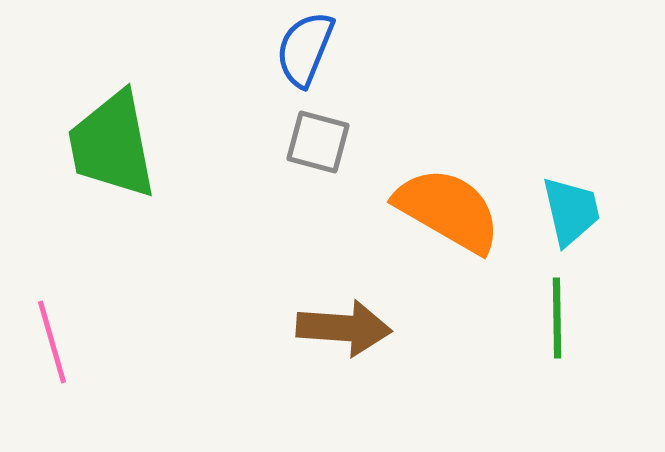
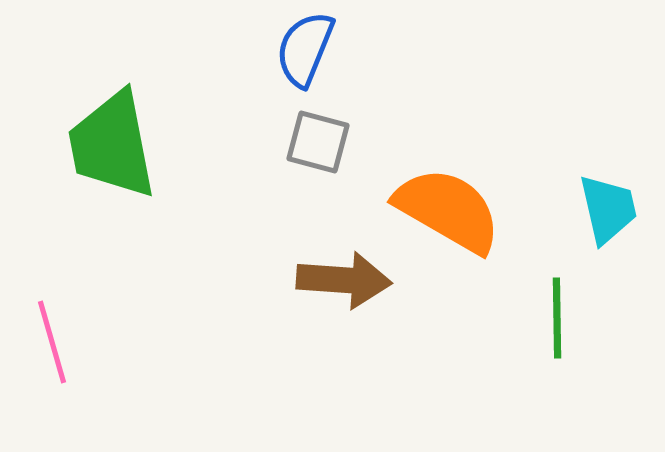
cyan trapezoid: moved 37 px right, 2 px up
brown arrow: moved 48 px up
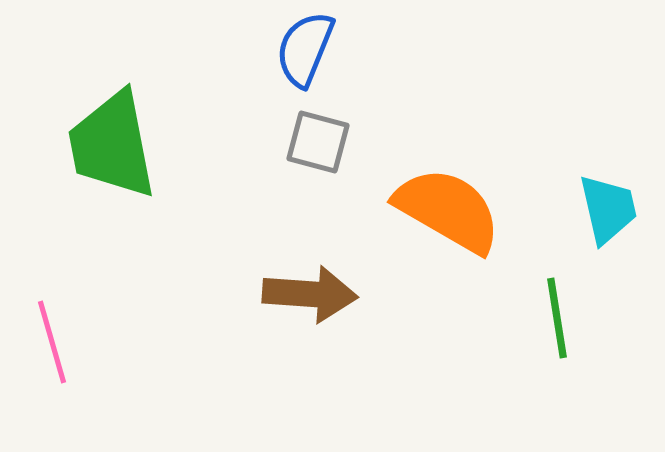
brown arrow: moved 34 px left, 14 px down
green line: rotated 8 degrees counterclockwise
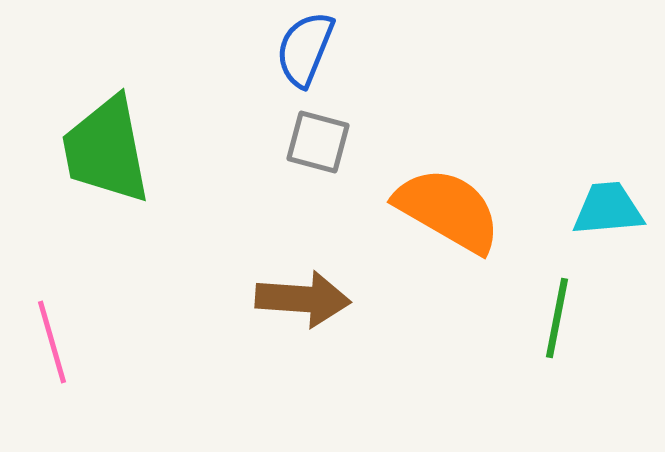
green trapezoid: moved 6 px left, 5 px down
cyan trapezoid: rotated 82 degrees counterclockwise
brown arrow: moved 7 px left, 5 px down
green line: rotated 20 degrees clockwise
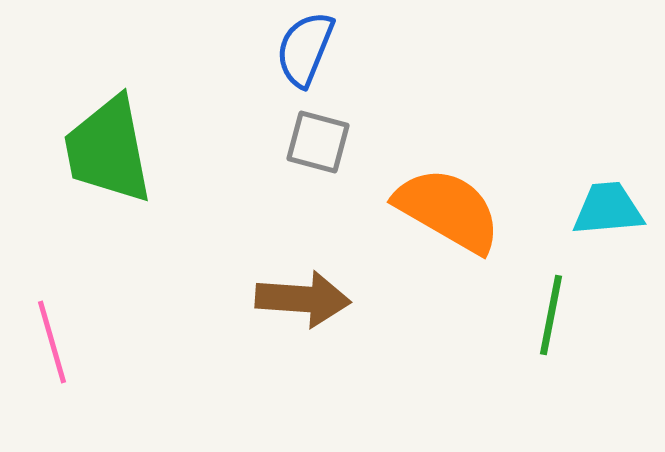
green trapezoid: moved 2 px right
green line: moved 6 px left, 3 px up
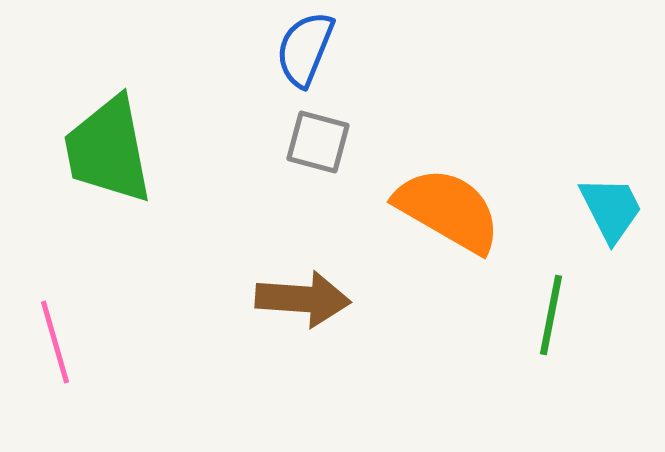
cyan trapezoid: moved 3 px right; rotated 68 degrees clockwise
pink line: moved 3 px right
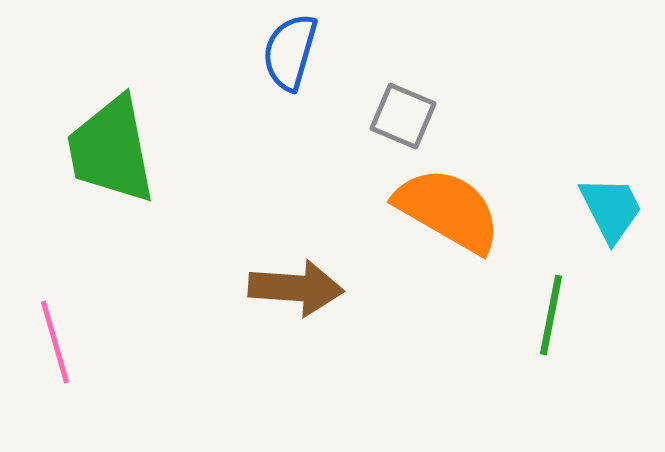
blue semicircle: moved 15 px left, 3 px down; rotated 6 degrees counterclockwise
gray square: moved 85 px right, 26 px up; rotated 8 degrees clockwise
green trapezoid: moved 3 px right
brown arrow: moved 7 px left, 11 px up
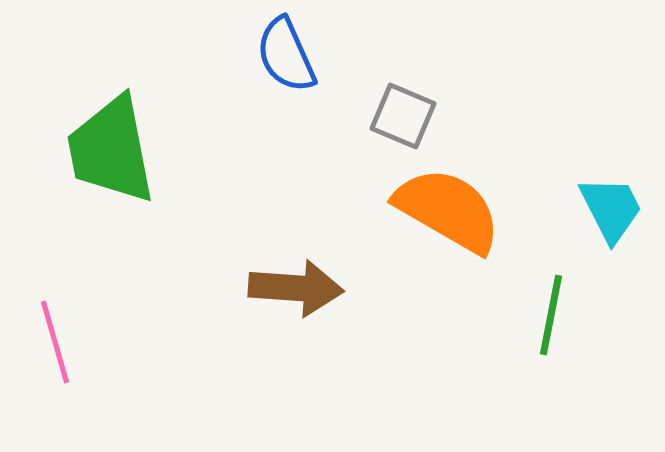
blue semicircle: moved 4 px left, 3 px down; rotated 40 degrees counterclockwise
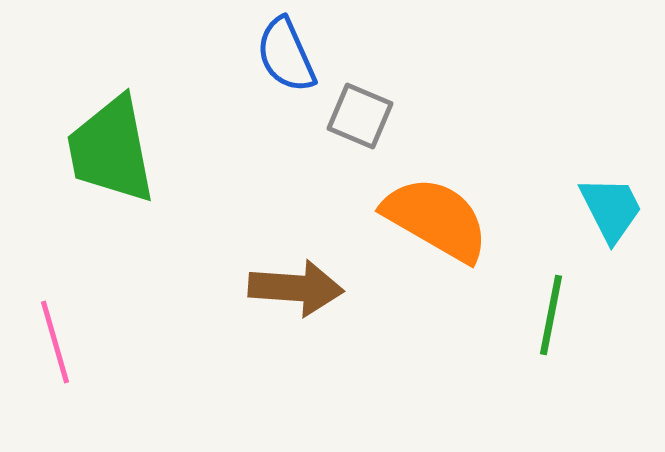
gray square: moved 43 px left
orange semicircle: moved 12 px left, 9 px down
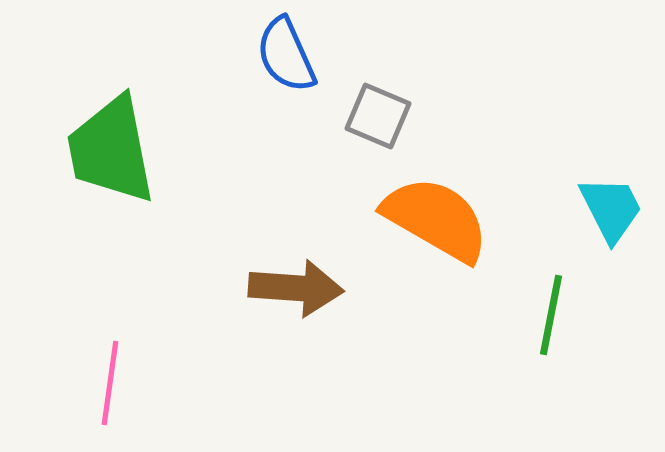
gray square: moved 18 px right
pink line: moved 55 px right, 41 px down; rotated 24 degrees clockwise
